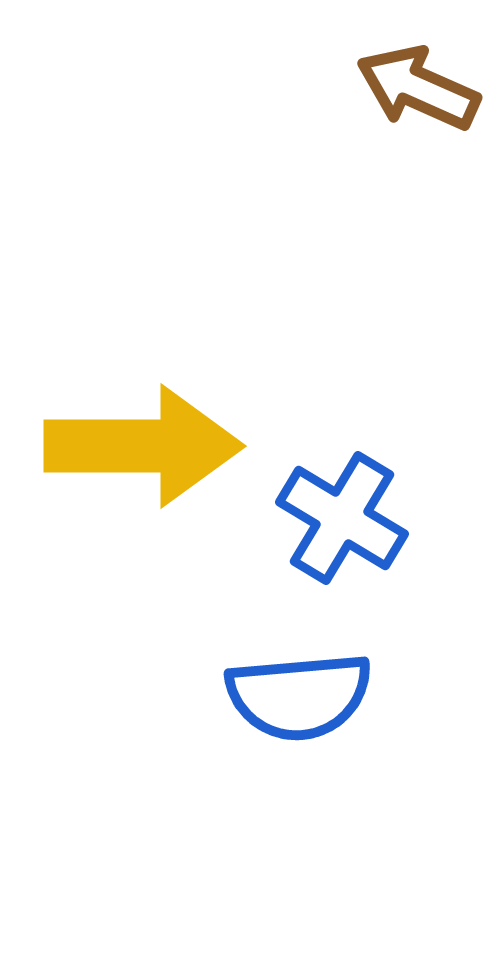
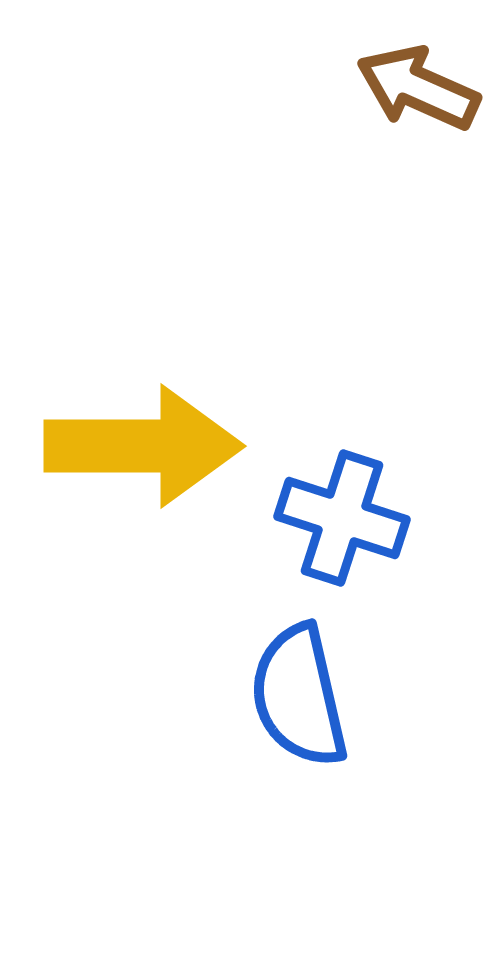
blue cross: rotated 13 degrees counterclockwise
blue semicircle: rotated 82 degrees clockwise
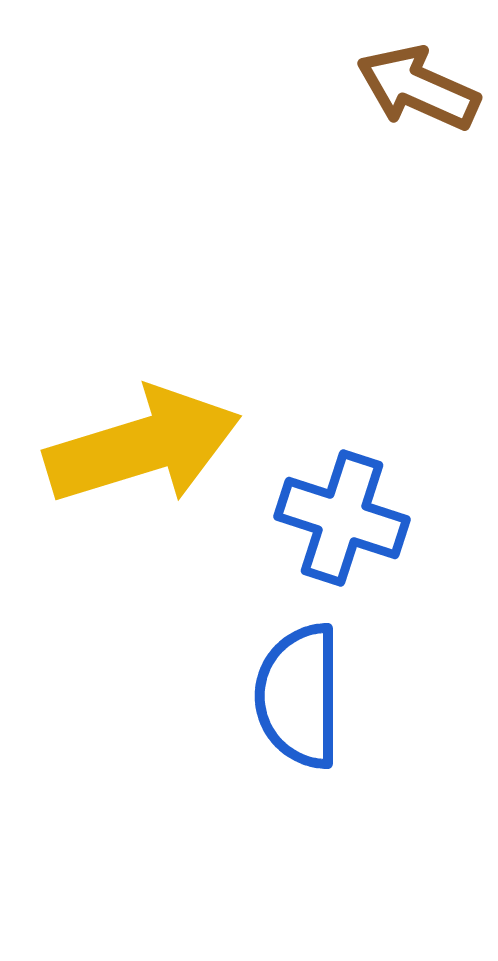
yellow arrow: rotated 17 degrees counterclockwise
blue semicircle: rotated 13 degrees clockwise
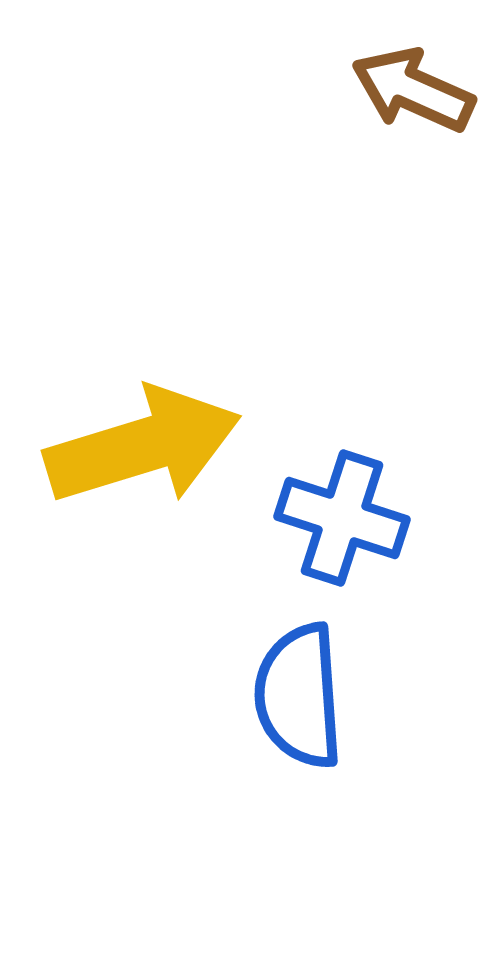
brown arrow: moved 5 px left, 2 px down
blue semicircle: rotated 4 degrees counterclockwise
